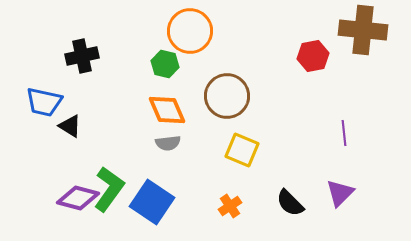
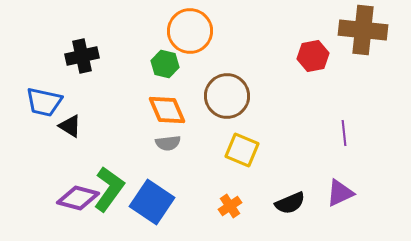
purple triangle: rotated 20 degrees clockwise
black semicircle: rotated 68 degrees counterclockwise
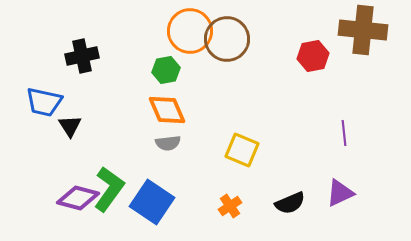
green hexagon: moved 1 px right, 6 px down; rotated 24 degrees counterclockwise
brown circle: moved 57 px up
black triangle: rotated 25 degrees clockwise
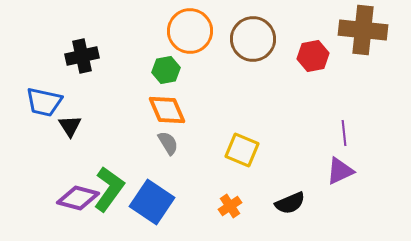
brown circle: moved 26 px right
gray semicircle: rotated 115 degrees counterclockwise
purple triangle: moved 22 px up
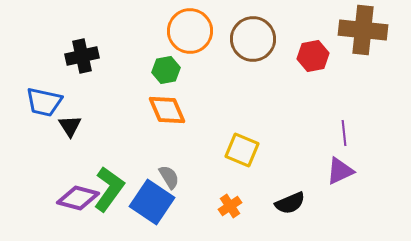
gray semicircle: moved 1 px right, 34 px down
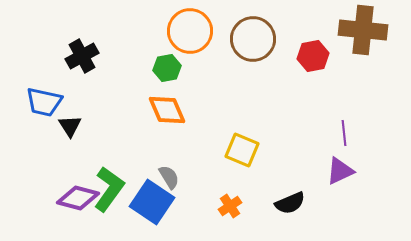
black cross: rotated 16 degrees counterclockwise
green hexagon: moved 1 px right, 2 px up
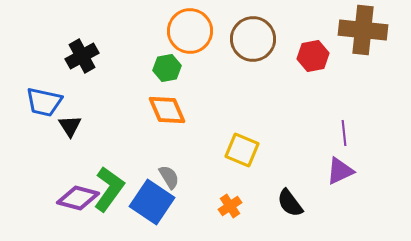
black semicircle: rotated 76 degrees clockwise
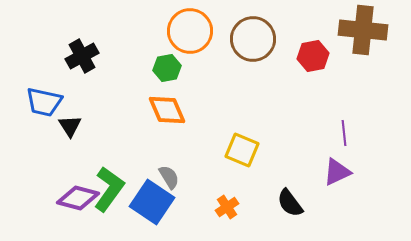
purple triangle: moved 3 px left, 1 px down
orange cross: moved 3 px left, 1 px down
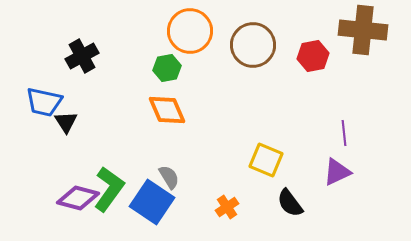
brown circle: moved 6 px down
black triangle: moved 4 px left, 4 px up
yellow square: moved 24 px right, 10 px down
